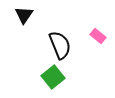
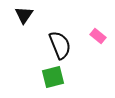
green square: rotated 25 degrees clockwise
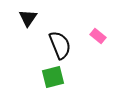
black triangle: moved 4 px right, 3 px down
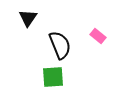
green square: rotated 10 degrees clockwise
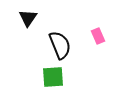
pink rectangle: rotated 28 degrees clockwise
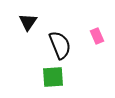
black triangle: moved 4 px down
pink rectangle: moved 1 px left
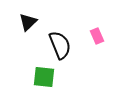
black triangle: rotated 12 degrees clockwise
green square: moved 9 px left; rotated 10 degrees clockwise
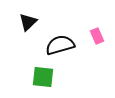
black semicircle: rotated 84 degrees counterclockwise
green square: moved 1 px left
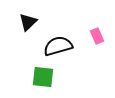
black semicircle: moved 2 px left, 1 px down
